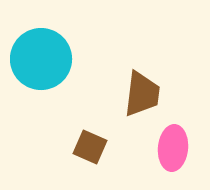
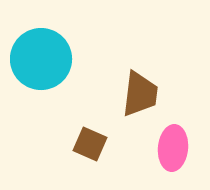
brown trapezoid: moved 2 px left
brown square: moved 3 px up
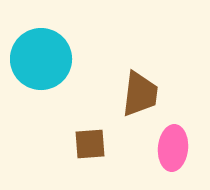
brown square: rotated 28 degrees counterclockwise
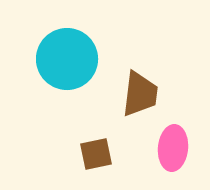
cyan circle: moved 26 px right
brown square: moved 6 px right, 10 px down; rotated 8 degrees counterclockwise
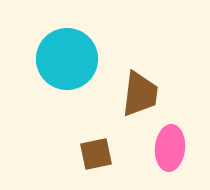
pink ellipse: moved 3 px left
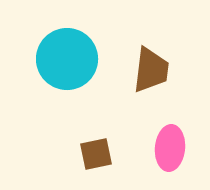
brown trapezoid: moved 11 px right, 24 px up
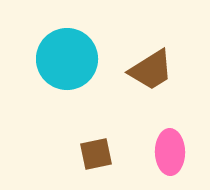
brown trapezoid: rotated 51 degrees clockwise
pink ellipse: moved 4 px down; rotated 6 degrees counterclockwise
